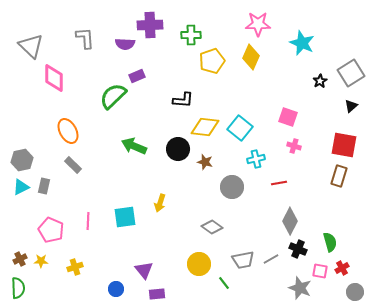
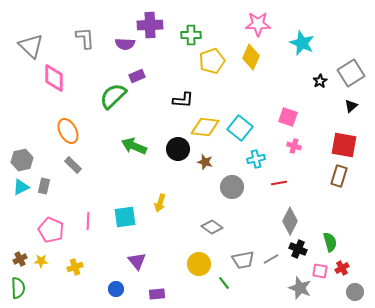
purple triangle at (144, 270): moved 7 px left, 9 px up
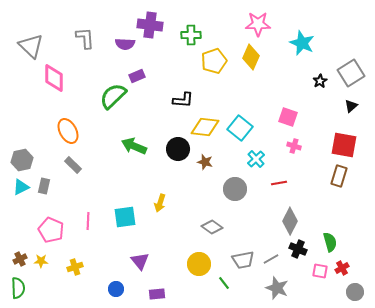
purple cross at (150, 25): rotated 10 degrees clockwise
yellow pentagon at (212, 61): moved 2 px right
cyan cross at (256, 159): rotated 30 degrees counterclockwise
gray circle at (232, 187): moved 3 px right, 2 px down
purple triangle at (137, 261): moved 3 px right
gray star at (300, 288): moved 23 px left
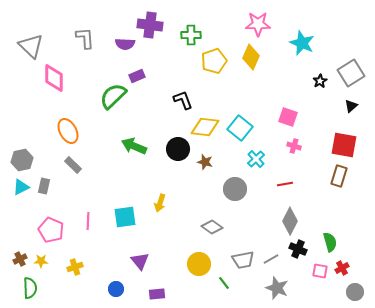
black L-shape at (183, 100): rotated 115 degrees counterclockwise
red line at (279, 183): moved 6 px right, 1 px down
green semicircle at (18, 288): moved 12 px right
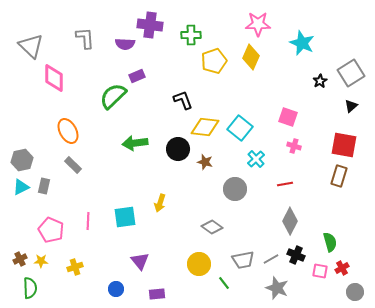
green arrow at (134, 146): moved 1 px right, 3 px up; rotated 30 degrees counterclockwise
black cross at (298, 249): moved 2 px left, 6 px down
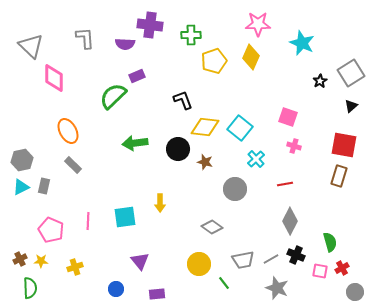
yellow arrow at (160, 203): rotated 18 degrees counterclockwise
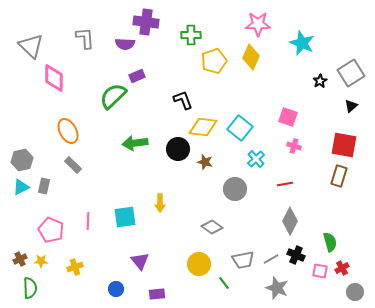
purple cross at (150, 25): moved 4 px left, 3 px up
yellow diamond at (205, 127): moved 2 px left
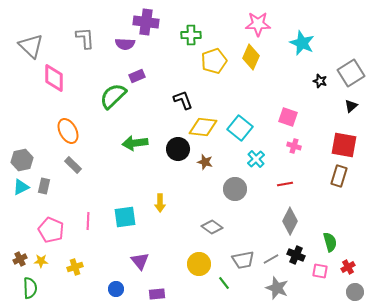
black star at (320, 81): rotated 24 degrees counterclockwise
red cross at (342, 268): moved 6 px right, 1 px up
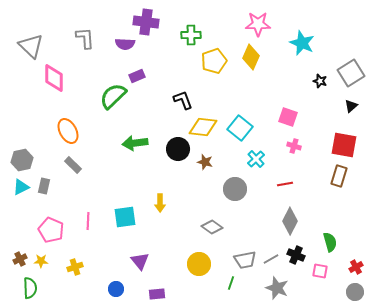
gray trapezoid at (243, 260): moved 2 px right
red cross at (348, 267): moved 8 px right
green line at (224, 283): moved 7 px right; rotated 56 degrees clockwise
